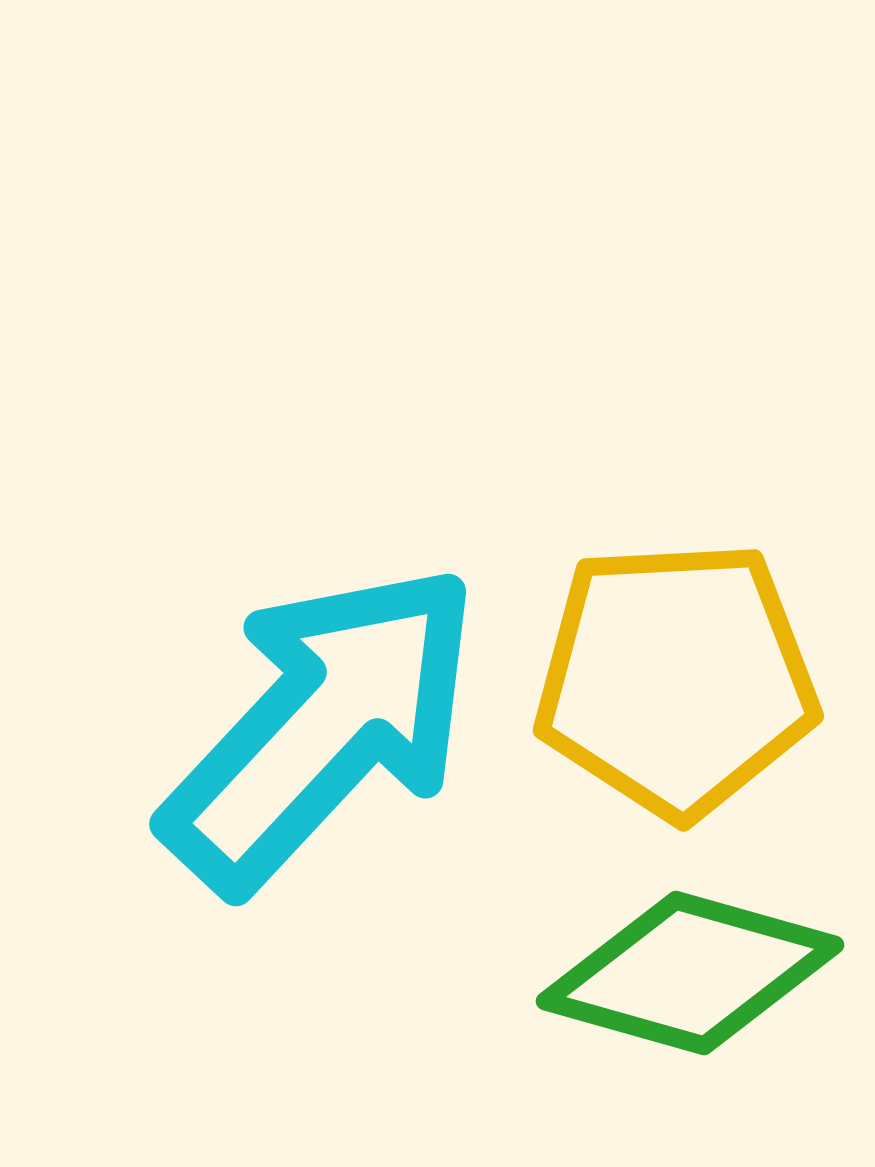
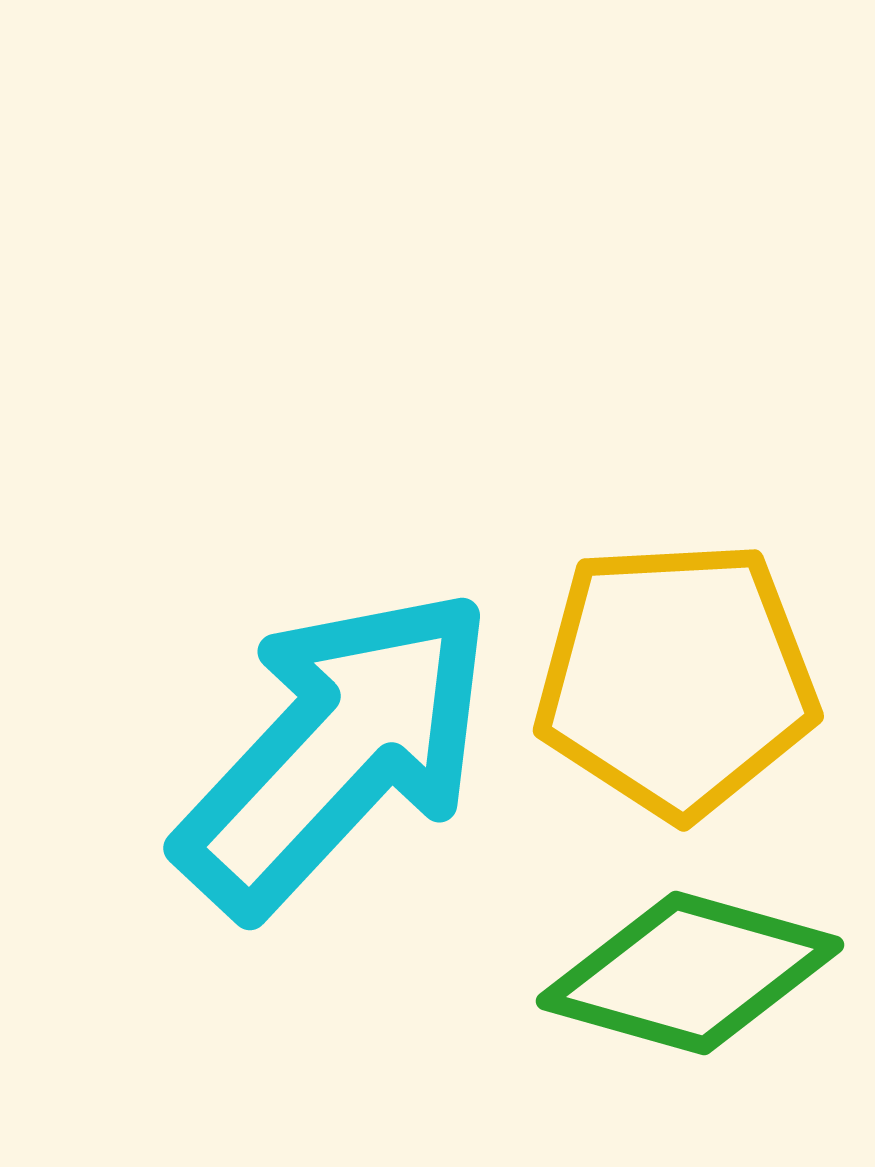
cyan arrow: moved 14 px right, 24 px down
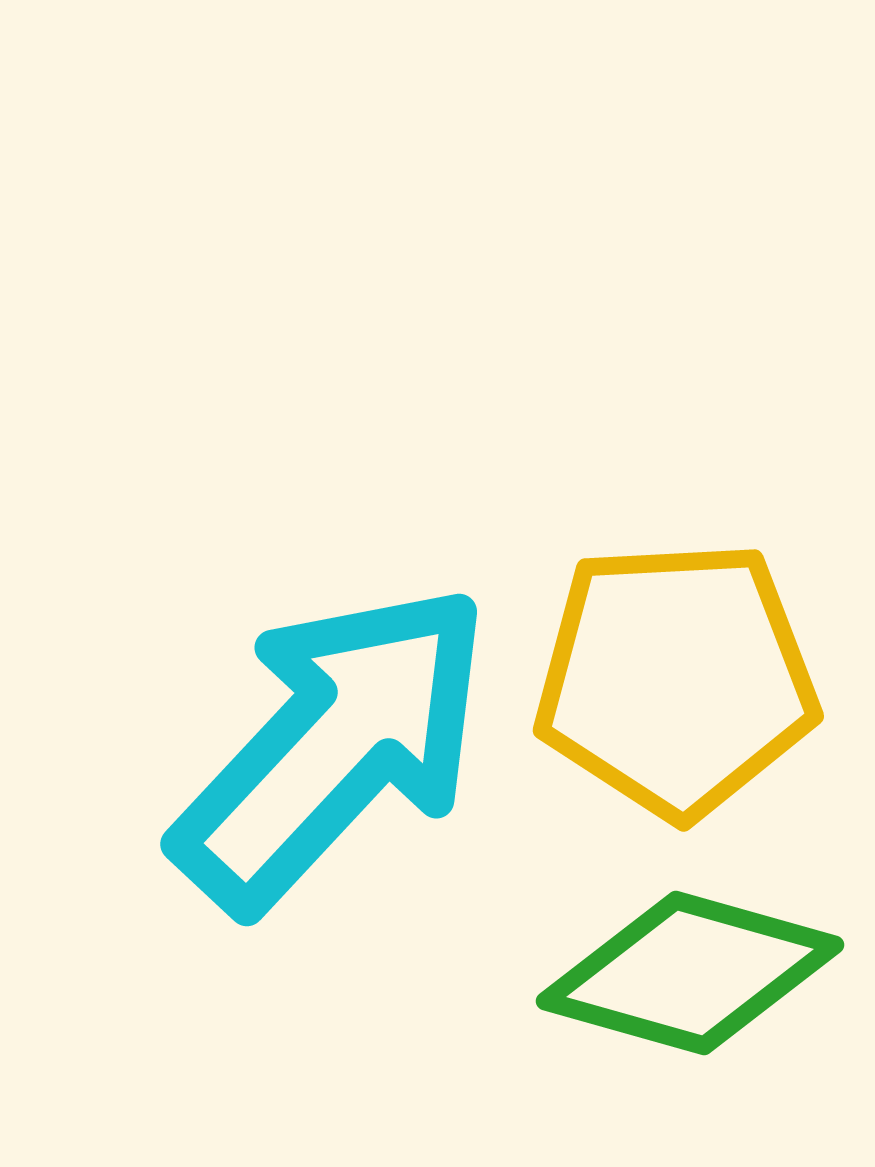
cyan arrow: moved 3 px left, 4 px up
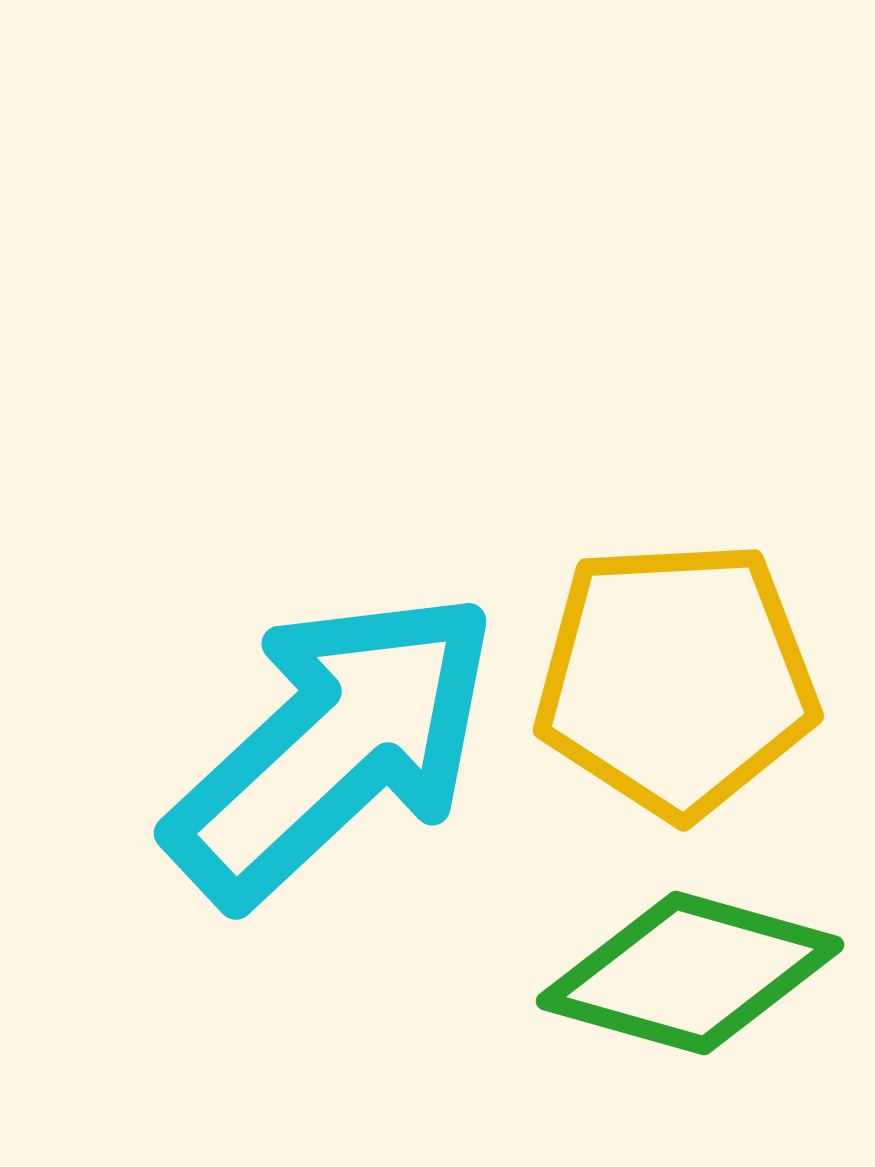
cyan arrow: rotated 4 degrees clockwise
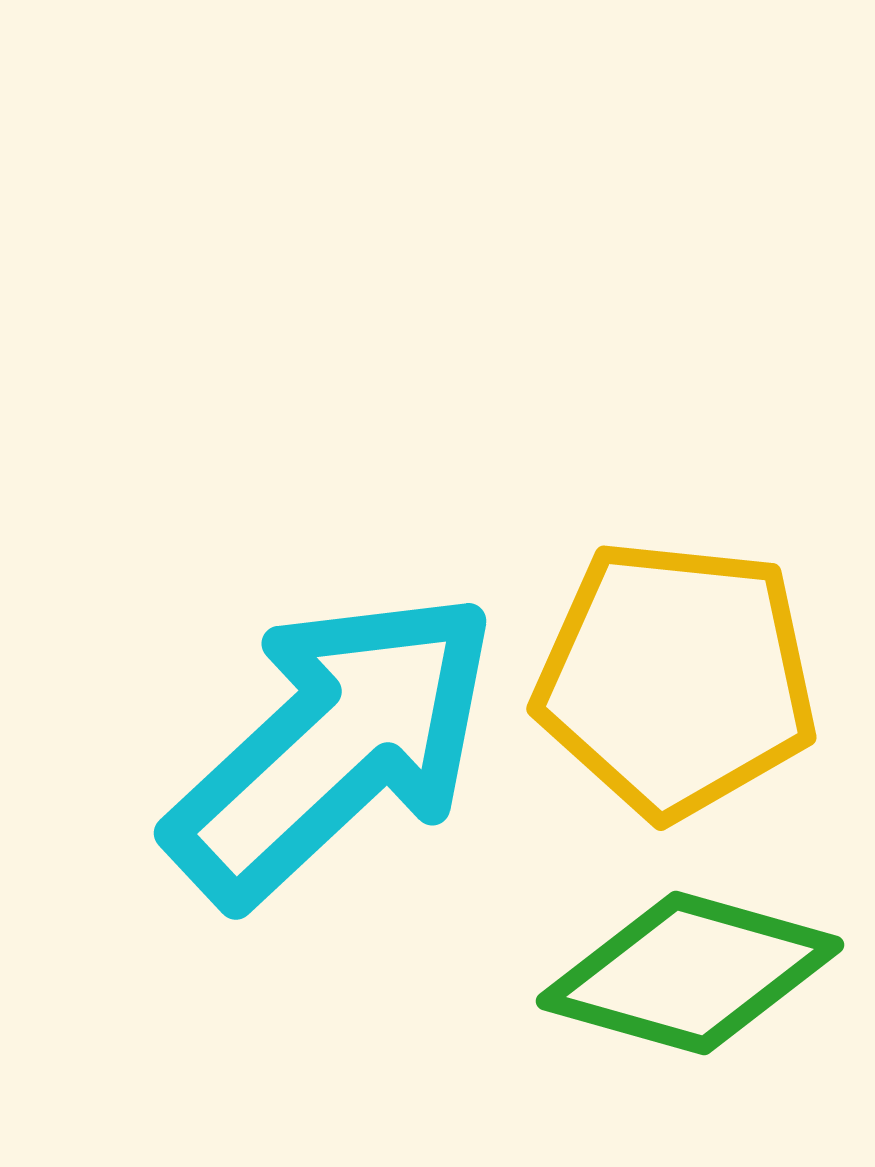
yellow pentagon: rotated 9 degrees clockwise
